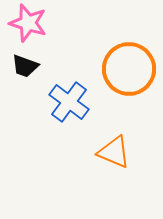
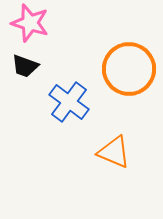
pink star: moved 2 px right
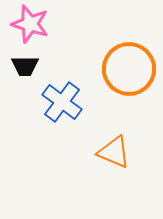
pink star: moved 1 px down
black trapezoid: rotated 20 degrees counterclockwise
blue cross: moved 7 px left
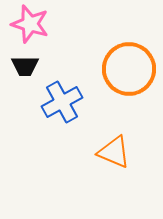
blue cross: rotated 24 degrees clockwise
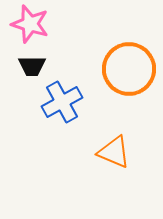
black trapezoid: moved 7 px right
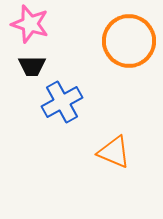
orange circle: moved 28 px up
